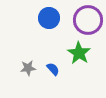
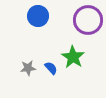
blue circle: moved 11 px left, 2 px up
green star: moved 6 px left, 4 px down
blue semicircle: moved 2 px left, 1 px up
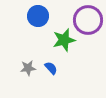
green star: moved 9 px left, 17 px up; rotated 25 degrees clockwise
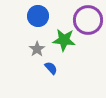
green star: rotated 20 degrees clockwise
gray star: moved 9 px right, 19 px up; rotated 28 degrees counterclockwise
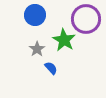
blue circle: moved 3 px left, 1 px up
purple circle: moved 2 px left, 1 px up
green star: rotated 25 degrees clockwise
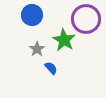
blue circle: moved 3 px left
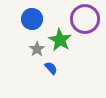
blue circle: moved 4 px down
purple circle: moved 1 px left
green star: moved 4 px left
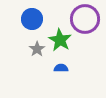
blue semicircle: moved 10 px right; rotated 48 degrees counterclockwise
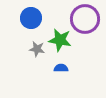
blue circle: moved 1 px left, 1 px up
green star: rotated 20 degrees counterclockwise
gray star: rotated 28 degrees counterclockwise
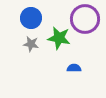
green star: moved 1 px left, 2 px up
gray star: moved 6 px left, 5 px up
blue semicircle: moved 13 px right
